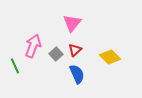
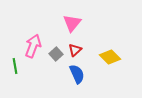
green line: rotated 14 degrees clockwise
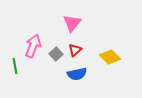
blue semicircle: rotated 102 degrees clockwise
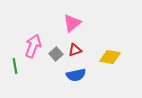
pink triangle: rotated 12 degrees clockwise
red triangle: rotated 24 degrees clockwise
yellow diamond: rotated 35 degrees counterclockwise
blue semicircle: moved 1 px left, 1 px down
